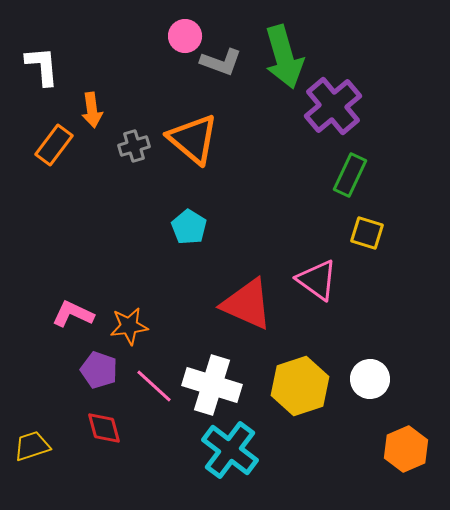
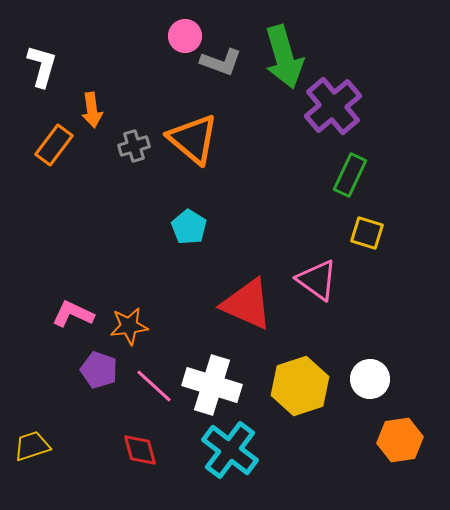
white L-shape: rotated 21 degrees clockwise
red diamond: moved 36 px right, 22 px down
orange hexagon: moved 6 px left, 9 px up; rotated 15 degrees clockwise
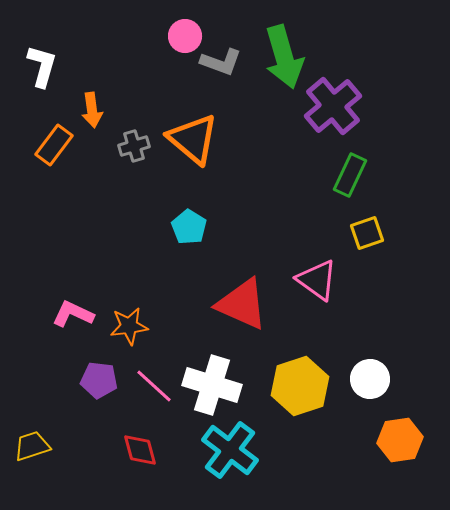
yellow square: rotated 36 degrees counterclockwise
red triangle: moved 5 px left
purple pentagon: moved 10 px down; rotated 12 degrees counterclockwise
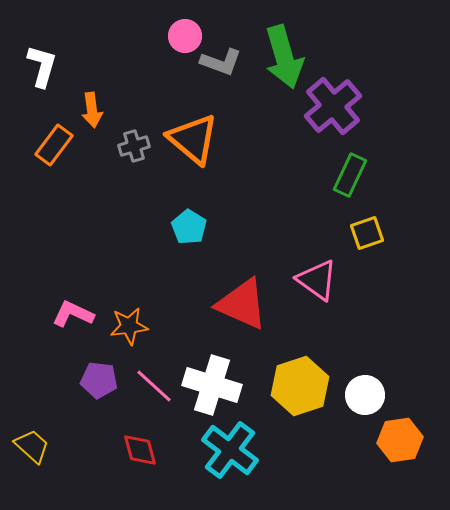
white circle: moved 5 px left, 16 px down
yellow trapezoid: rotated 60 degrees clockwise
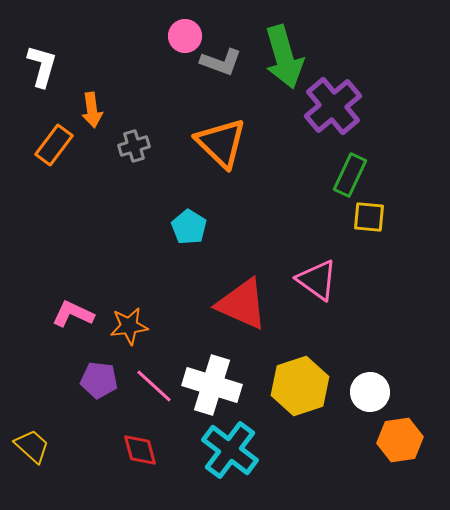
orange triangle: moved 28 px right, 4 px down; rotated 4 degrees clockwise
yellow square: moved 2 px right, 16 px up; rotated 24 degrees clockwise
white circle: moved 5 px right, 3 px up
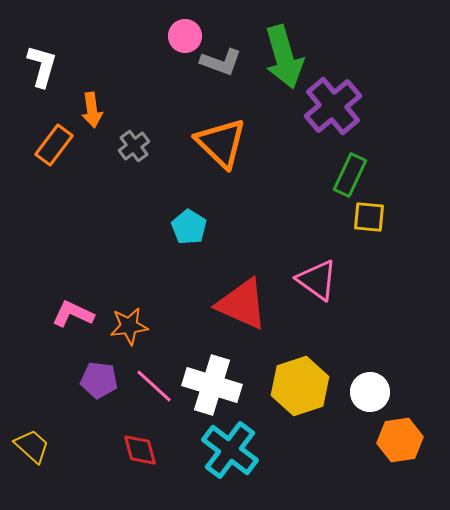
gray cross: rotated 20 degrees counterclockwise
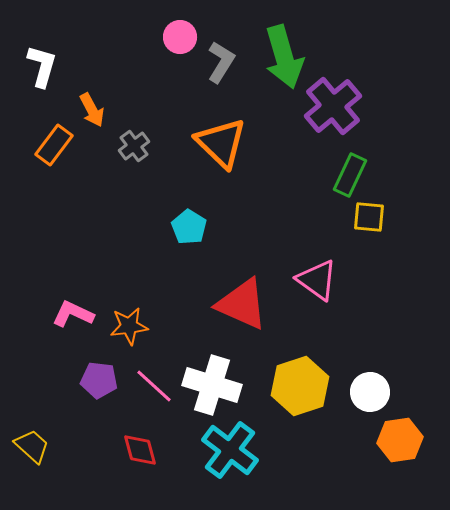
pink circle: moved 5 px left, 1 px down
gray L-shape: rotated 78 degrees counterclockwise
orange arrow: rotated 20 degrees counterclockwise
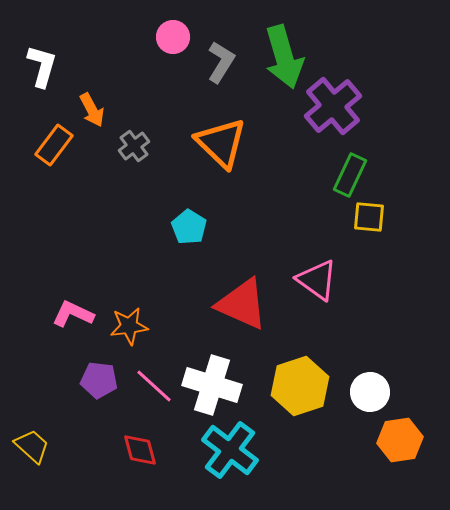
pink circle: moved 7 px left
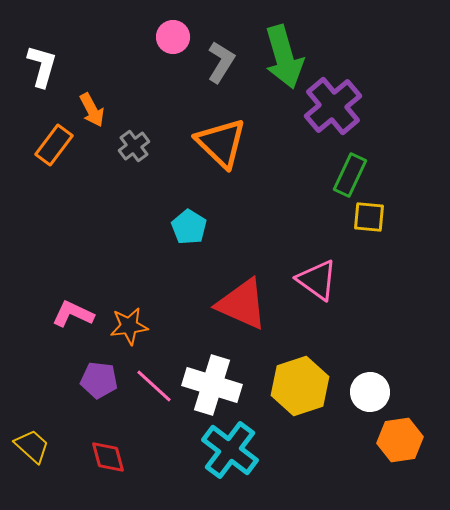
red diamond: moved 32 px left, 7 px down
